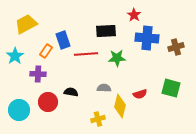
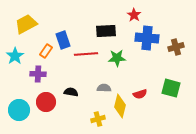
red circle: moved 2 px left
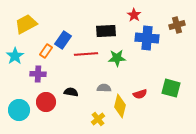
blue rectangle: rotated 54 degrees clockwise
brown cross: moved 1 px right, 22 px up
yellow cross: rotated 24 degrees counterclockwise
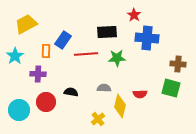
brown cross: moved 1 px right, 39 px down; rotated 21 degrees clockwise
black rectangle: moved 1 px right, 1 px down
orange rectangle: rotated 32 degrees counterclockwise
red semicircle: rotated 16 degrees clockwise
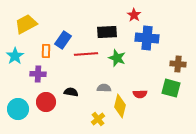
green star: rotated 24 degrees clockwise
cyan circle: moved 1 px left, 1 px up
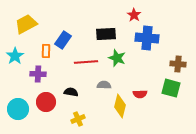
black rectangle: moved 1 px left, 2 px down
red line: moved 8 px down
gray semicircle: moved 3 px up
yellow cross: moved 20 px left; rotated 16 degrees clockwise
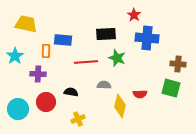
yellow trapezoid: rotated 40 degrees clockwise
blue rectangle: rotated 60 degrees clockwise
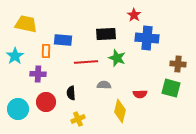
black semicircle: moved 1 px down; rotated 104 degrees counterclockwise
yellow diamond: moved 5 px down
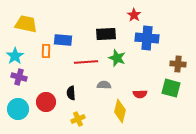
purple cross: moved 19 px left, 3 px down; rotated 14 degrees clockwise
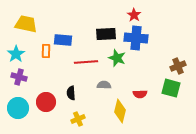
blue cross: moved 11 px left
cyan star: moved 1 px right, 2 px up
brown cross: moved 2 px down; rotated 28 degrees counterclockwise
cyan circle: moved 1 px up
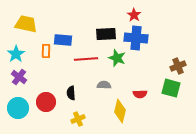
red line: moved 3 px up
purple cross: rotated 21 degrees clockwise
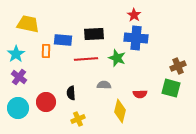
yellow trapezoid: moved 2 px right
black rectangle: moved 12 px left
